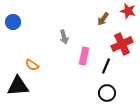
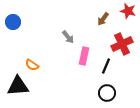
gray arrow: moved 4 px right; rotated 24 degrees counterclockwise
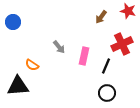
brown arrow: moved 2 px left, 2 px up
gray arrow: moved 9 px left, 10 px down
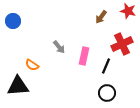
blue circle: moved 1 px up
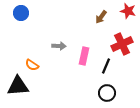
blue circle: moved 8 px right, 8 px up
gray arrow: moved 1 px up; rotated 48 degrees counterclockwise
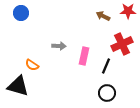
red star: rotated 14 degrees counterclockwise
brown arrow: moved 2 px right, 1 px up; rotated 80 degrees clockwise
black triangle: rotated 20 degrees clockwise
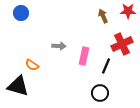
brown arrow: rotated 40 degrees clockwise
black circle: moved 7 px left
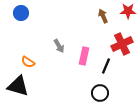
gray arrow: rotated 56 degrees clockwise
orange semicircle: moved 4 px left, 3 px up
